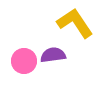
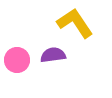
pink circle: moved 7 px left, 1 px up
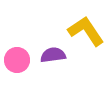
yellow L-shape: moved 11 px right, 8 px down
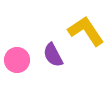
purple semicircle: rotated 110 degrees counterclockwise
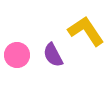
pink circle: moved 5 px up
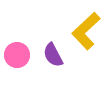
yellow L-shape: rotated 99 degrees counterclockwise
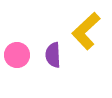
purple semicircle: rotated 25 degrees clockwise
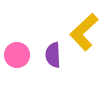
yellow L-shape: moved 2 px left, 1 px down
